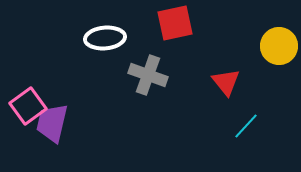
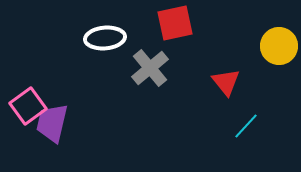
gray cross: moved 2 px right, 7 px up; rotated 30 degrees clockwise
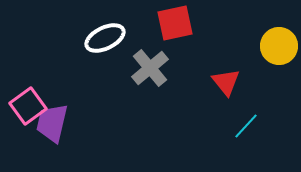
white ellipse: rotated 21 degrees counterclockwise
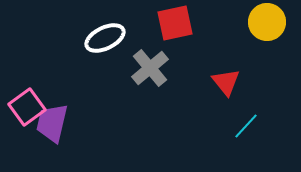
yellow circle: moved 12 px left, 24 px up
pink square: moved 1 px left, 1 px down
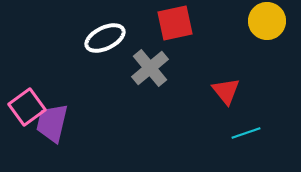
yellow circle: moved 1 px up
red triangle: moved 9 px down
cyan line: moved 7 px down; rotated 28 degrees clockwise
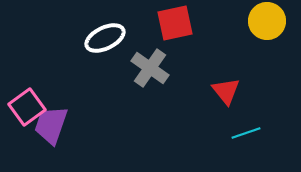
gray cross: rotated 15 degrees counterclockwise
purple trapezoid: moved 1 px left, 2 px down; rotated 6 degrees clockwise
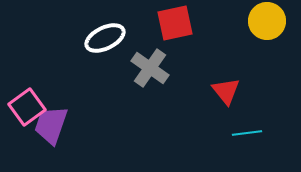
cyan line: moved 1 px right; rotated 12 degrees clockwise
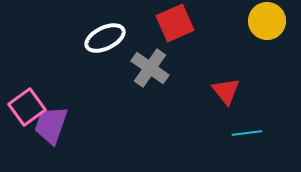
red square: rotated 12 degrees counterclockwise
